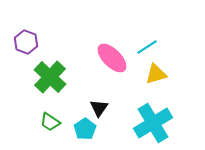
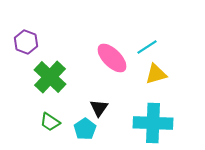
cyan cross: rotated 33 degrees clockwise
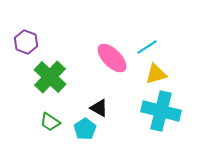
black triangle: rotated 36 degrees counterclockwise
cyan cross: moved 8 px right, 12 px up; rotated 12 degrees clockwise
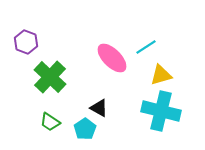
cyan line: moved 1 px left
yellow triangle: moved 5 px right, 1 px down
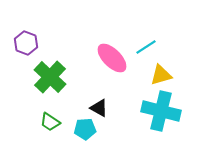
purple hexagon: moved 1 px down
cyan pentagon: rotated 30 degrees clockwise
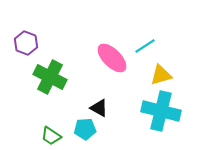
cyan line: moved 1 px left, 1 px up
green cross: rotated 16 degrees counterclockwise
green trapezoid: moved 1 px right, 14 px down
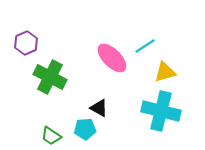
purple hexagon: rotated 15 degrees clockwise
yellow triangle: moved 4 px right, 3 px up
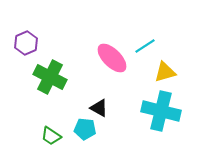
cyan pentagon: rotated 10 degrees clockwise
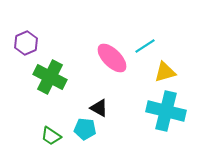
cyan cross: moved 5 px right
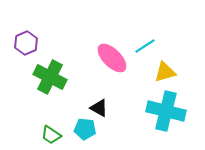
green trapezoid: moved 1 px up
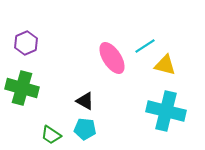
pink ellipse: rotated 12 degrees clockwise
yellow triangle: moved 7 px up; rotated 30 degrees clockwise
green cross: moved 28 px left, 11 px down; rotated 12 degrees counterclockwise
black triangle: moved 14 px left, 7 px up
